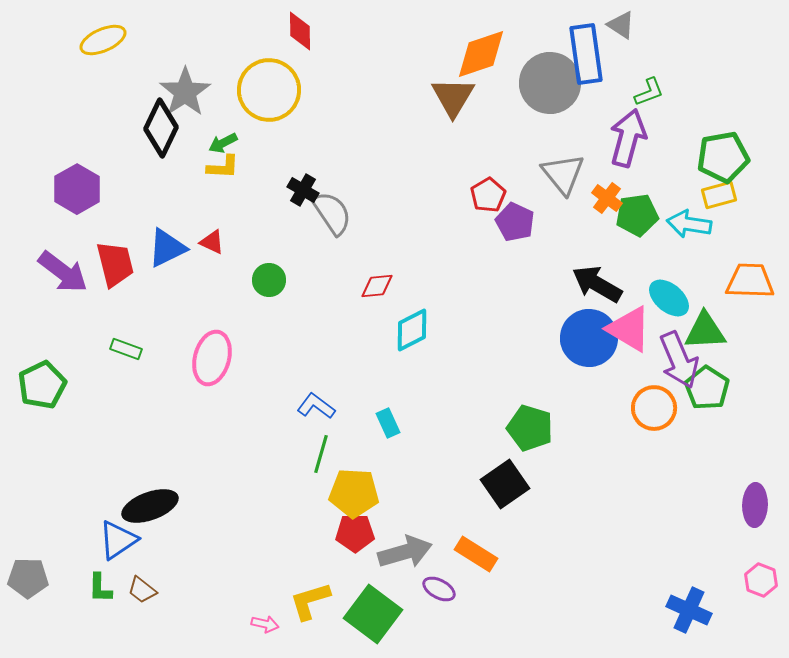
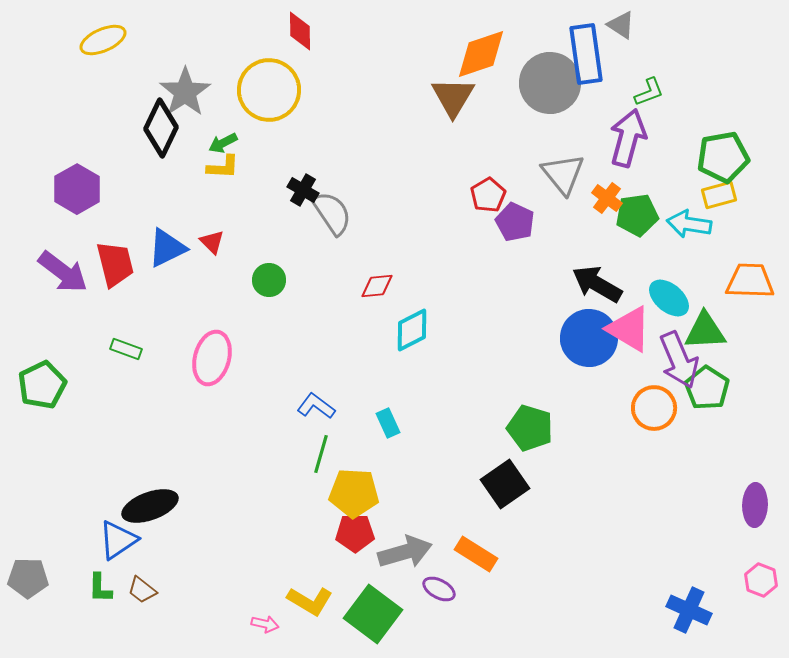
red triangle at (212, 242): rotated 20 degrees clockwise
yellow L-shape at (310, 601): rotated 132 degrees counterclockwise
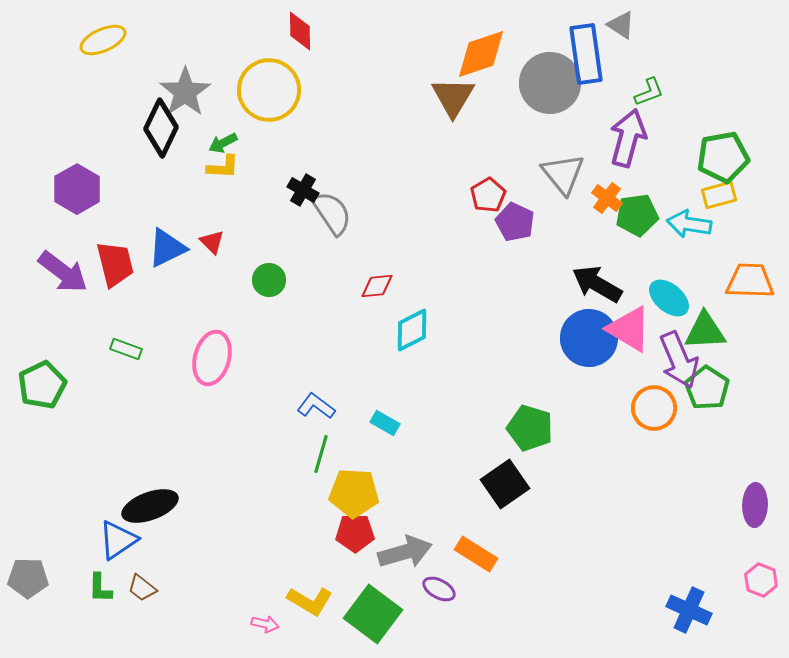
cyan rectangle at (388, 423): moved 3 px left; rotated 36 degrees counterclockwise
brown trapezoid at (142, 590): moved 2 px up
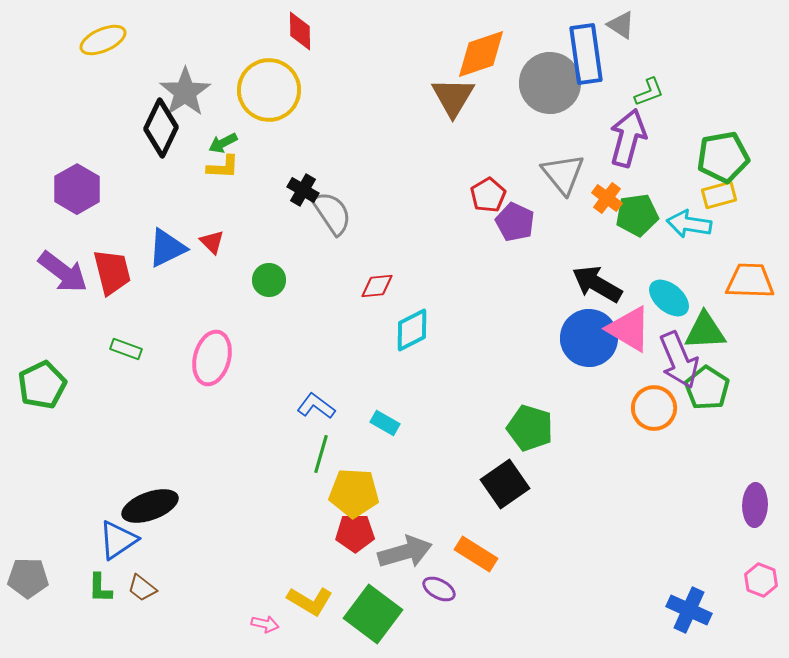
red trapezoid at (115, 264): moved 3 px left, 8 px down
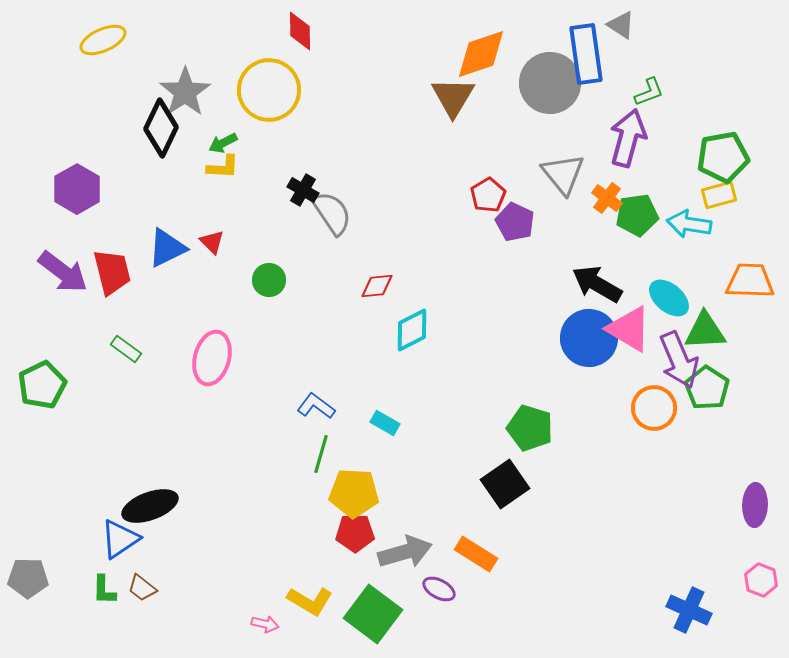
green rectangle at (126, 349): rotated 16 degrees clockwise
blue triangle at (118, 540): moved 2 px right, 1 px up
green L-shape at (100, 588): moved 4 px right, 2 px down
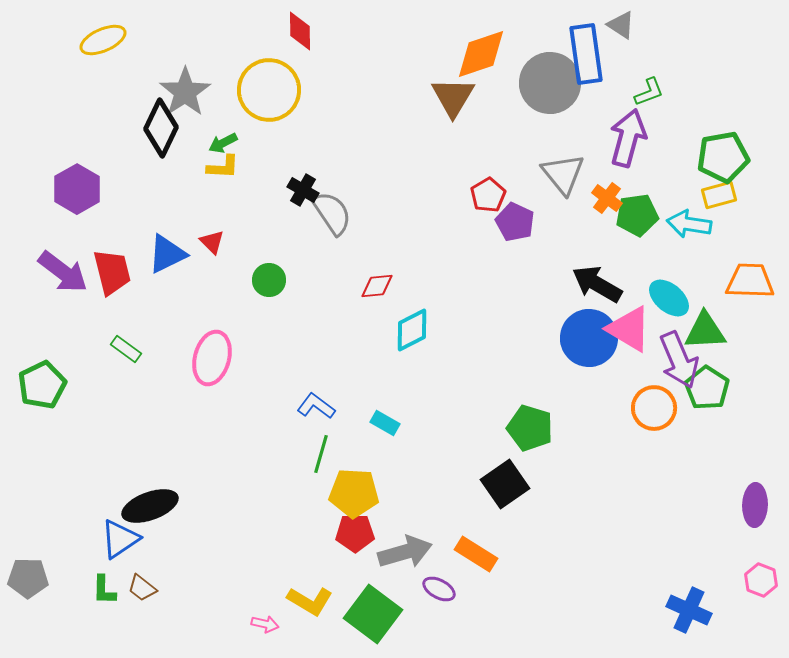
blue triangle at (167, 248): moved 6 px down
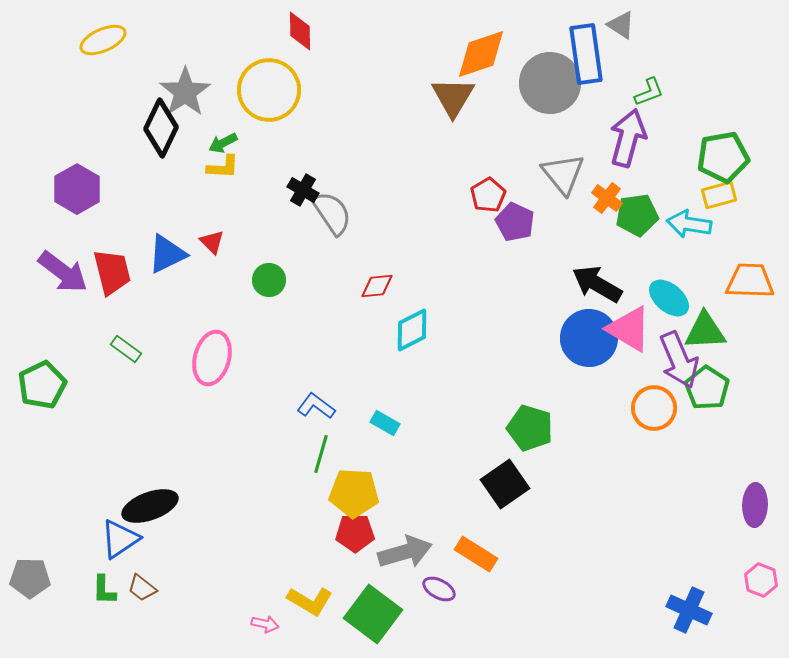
gray pentagon at (28, 578): moved 2 px right
